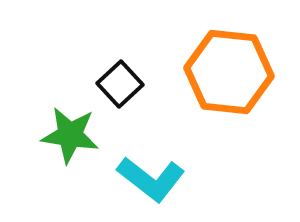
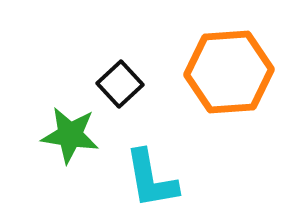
orange hexagon: rotated 10 degrees counterclockwise
cyan L-shape: rotated 42 degrees clockwise
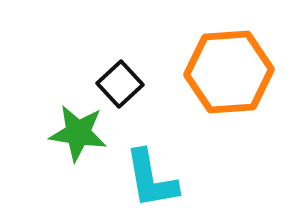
green star: moved 8 px right, 2 px up
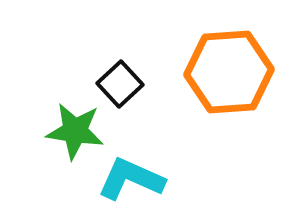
green star: moved 3 px left, 2 px up
cyan L-shape: moved 20 px left; rotated 124 degrees clockwise
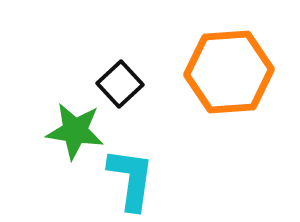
cyan L-shape: rotated 74 degrees clockwise
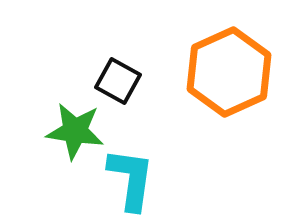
orange hexagon: rotated 20 degrees counterclockwise
black square: moved 2 px left, 3 px up; rotated 18 degrees counterclockwise
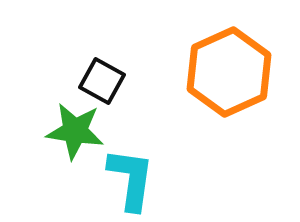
black square: moved 16 px left
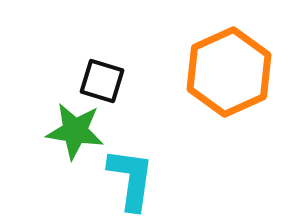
black square: rotated 12 degrees counterclockwise
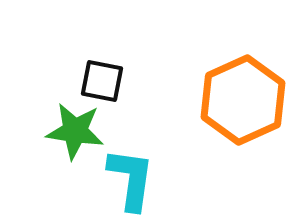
orange hexagon: moved 14 px right, 28 px down
black square: rotated 6 degrees counterclockwise
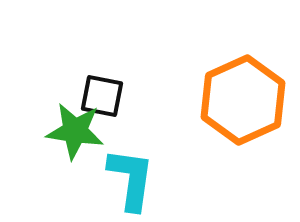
black square: moved 15 px down
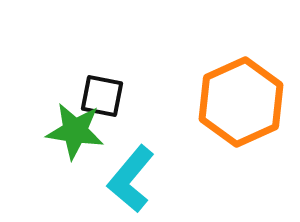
orange hexagon: moved 2 px left, 2 px down
cyan L-shape: rotated 148 degrees counterclockwise
